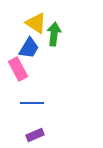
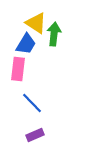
blue trapezoid: moved 3 px left, 4 px up
pink rectangle: rotated 35 degrees clockwise
blue line: rotated 45 degrees clockwise
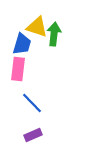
yellow triangle: moved 1 px right, 4 px down; rotated 15 degrees counterclockwise
blue trapezoid: moved 4 px left; rotated 15 degrees counterclockwise
purple rectangle: moved 2 px left
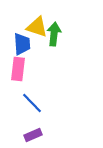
blue trapezoid: rotated 20 degrees counterclockwise
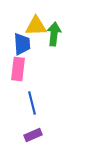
yellow triangle: moved 1 px left, 1 px up; rotated 20 degrees counterclockwise
blue line: rotated 30 degrees clockwise
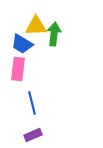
blue trapezoid: rotated 125 degrees clockwise
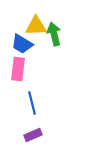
green arrow: rotated 20 degrees counterclockwise
